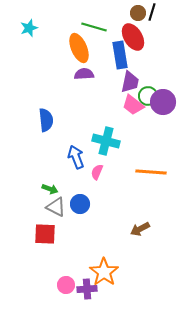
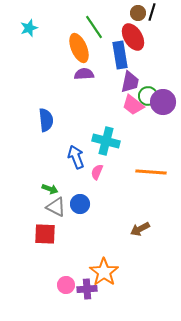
green line: rotated 40 degrees clockwise
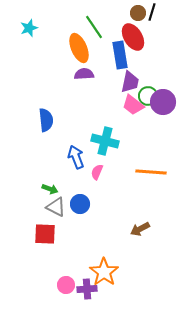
cyan cross: moved 1 px left
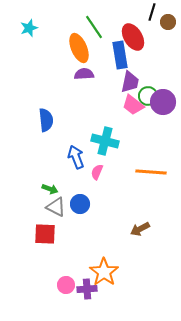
brown circle: moved 30 px right, 9 px down
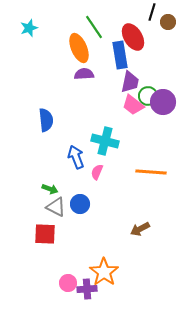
pink circle: moved 2 px right, 2 px up
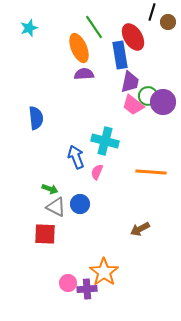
blue semicircle: moved 10 px left, 2 px up
